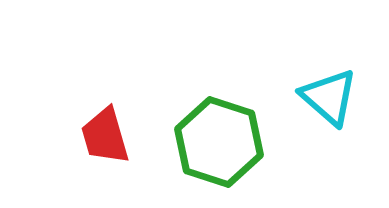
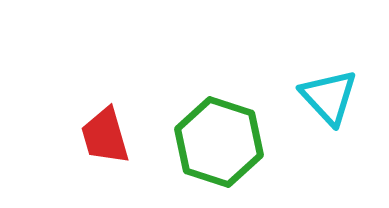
cyan triangle: rotated 6 degrees clockwise
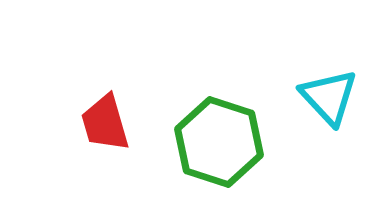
red trapezoid: moved 13 px up
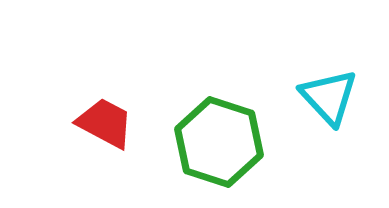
red trapezoid: rotated 134 degrees clockwise
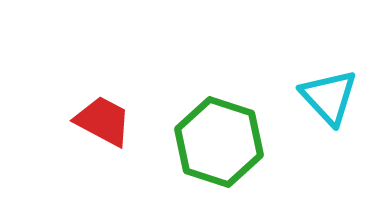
red trapezoid: moved 2 px left, 2 px up
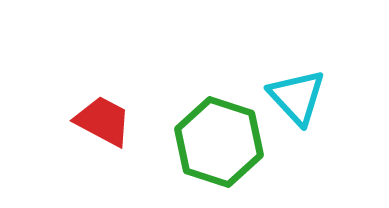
cyan triangle: moved 32 px left
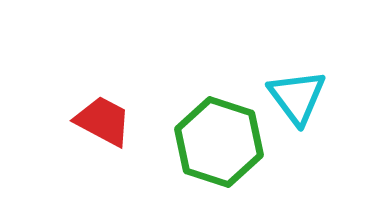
cyan triangle: rotated 6 degrees clockwise
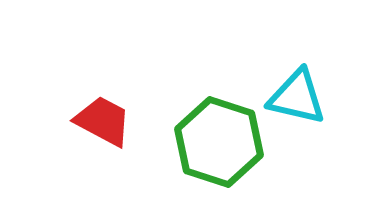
cyan triangle: rotated 40 degrees counterclockwise
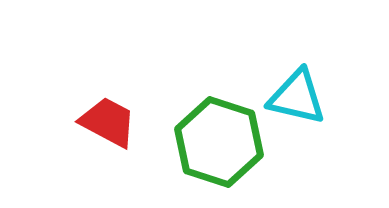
red trapezoid: moved 5 px right, 1 px down
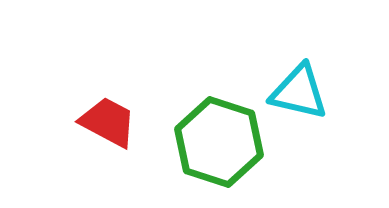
cyan triangle: moved 2 px right, 5 px up
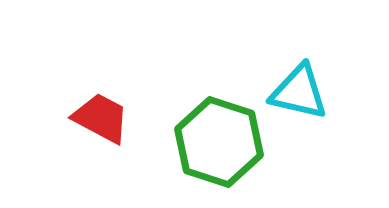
red trapezoid: moved 7 px left, 4 px up
